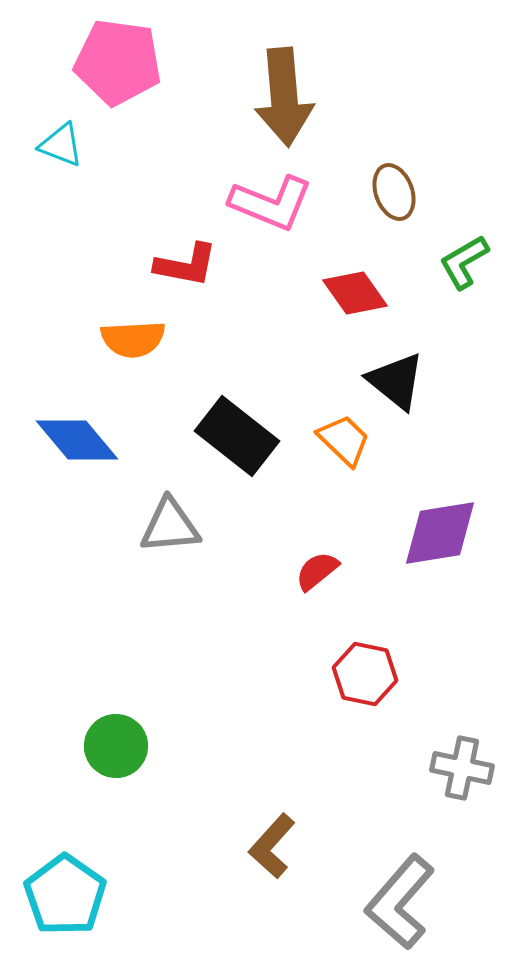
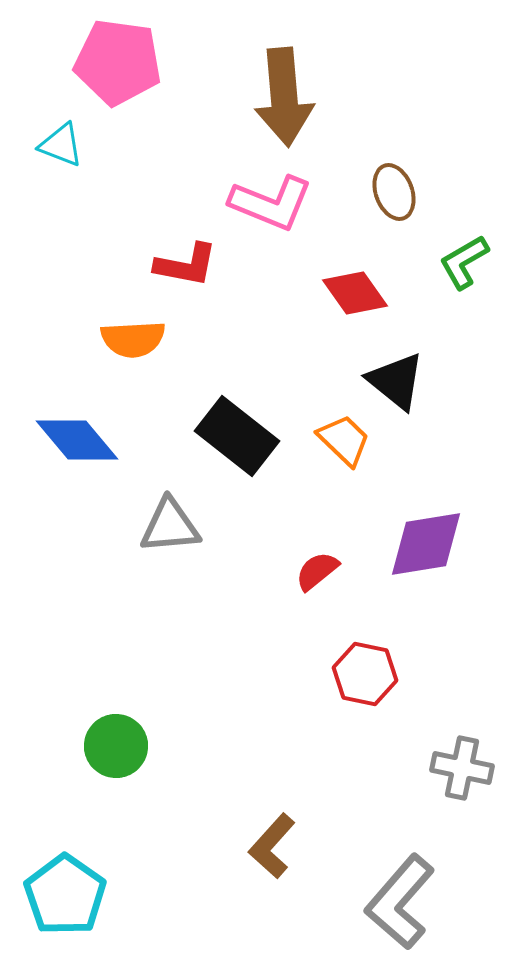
purple diamond: moved 14 px left, 11 px down
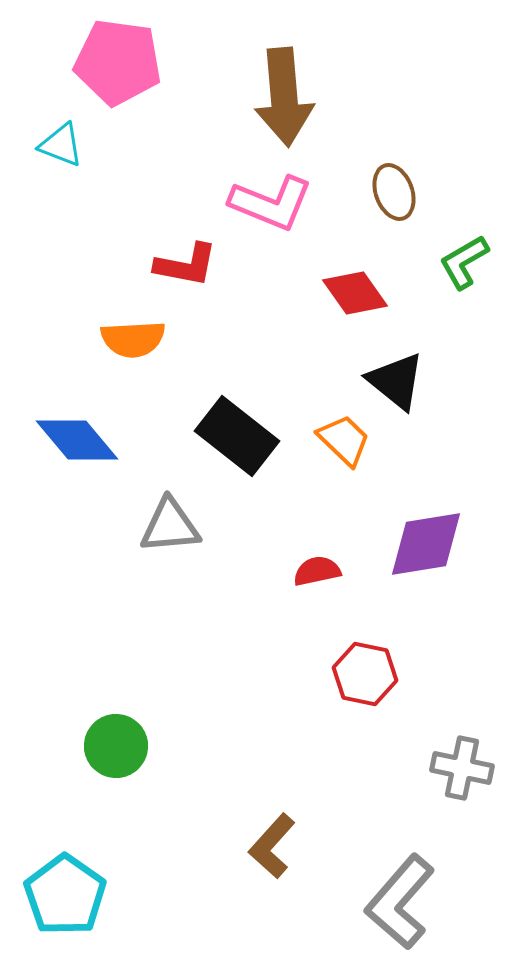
red semicircle: rotated 27 degrees clockwise
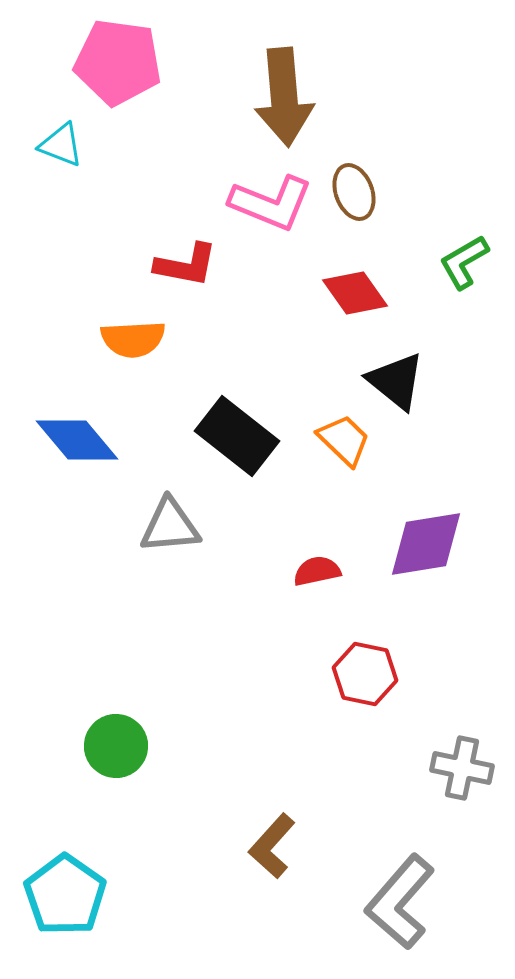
brown ellipse: moved 40 px left
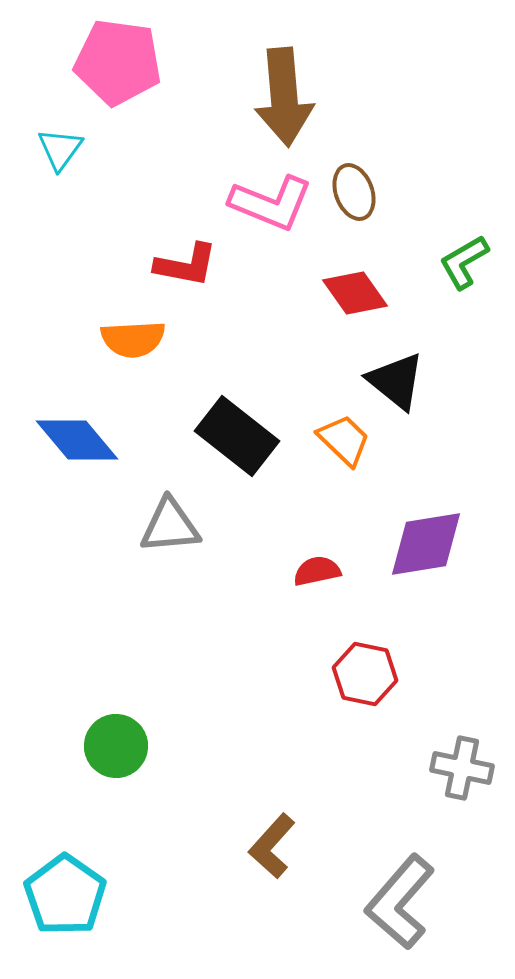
cyan triangle: moved 1 px left, 4 px down; rotated 45 degrees clockwise
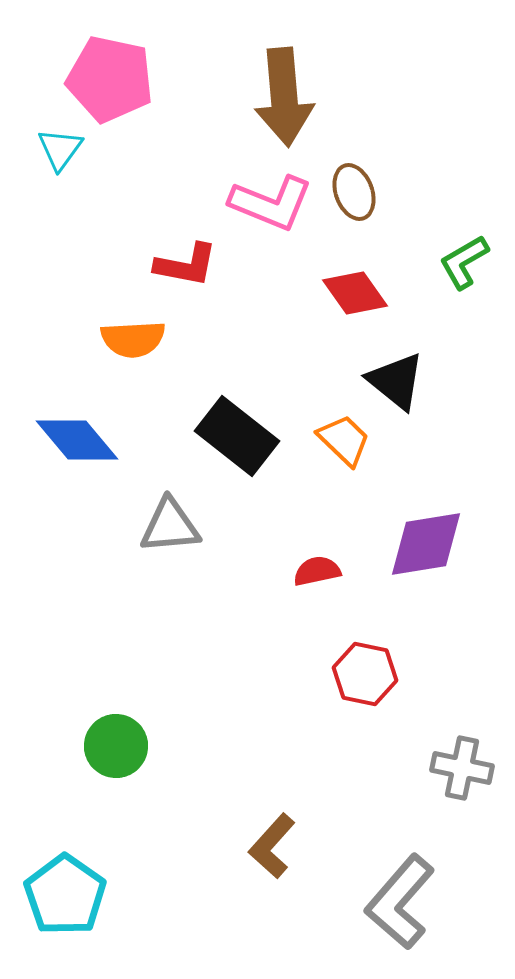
pink pentagon: moved 8 px left, 17 px down; rotated 4 degrees clockwise
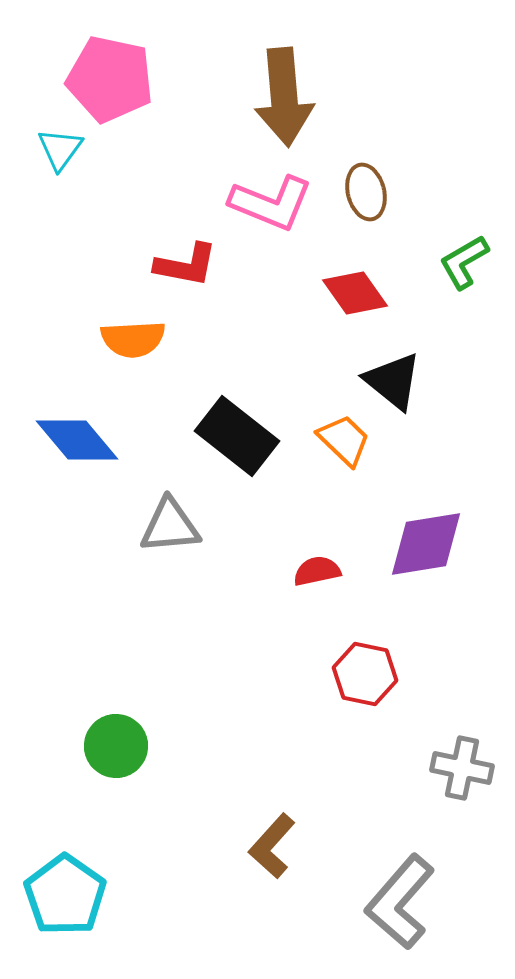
brown ellipse: moved 12 px right; rotated 6 degrees clockwise
black triangle: moved 3 px left
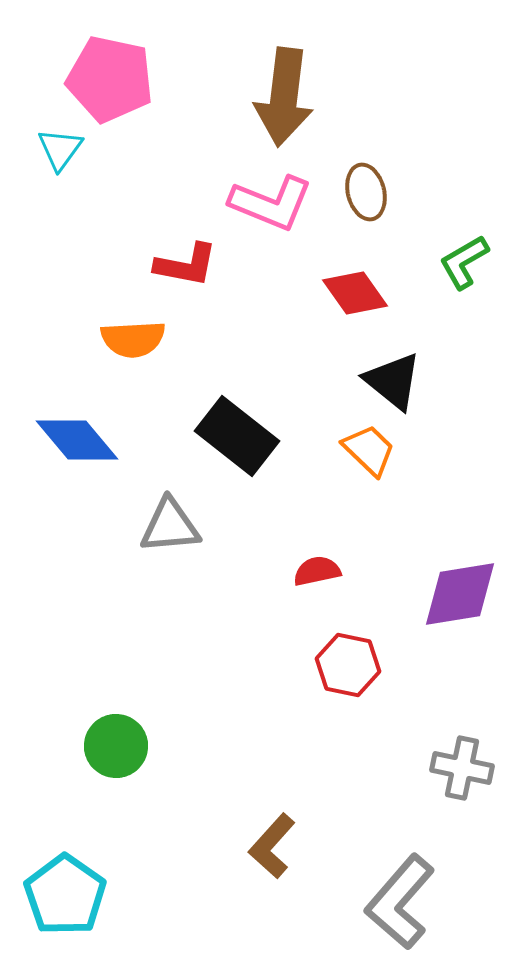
brown arrow: rotated 12 degrees clockwise
orange trapezoid: moved 25 px right, 10 px down
purple diamond: moved 34 px right, 50 px down
red hexagon: moved 17 px left, 9 px up
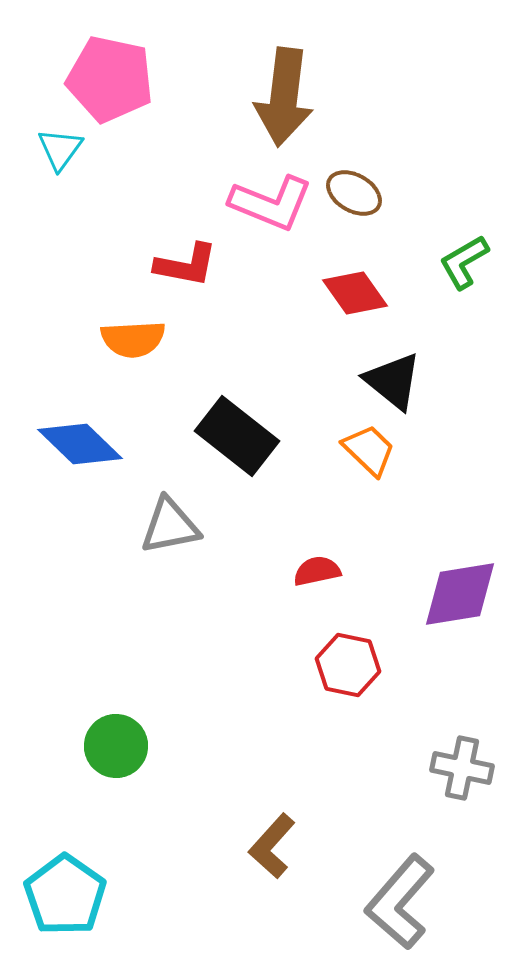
brown ellipse: moved 12 px left, 1 px down; rotated 46 degrees counterclockwise
blue diamond: moved 3 px right, 4 px down; rotated 6 degrees counterclockwise
gray triangle: rotated 6 degrees counterclockwise
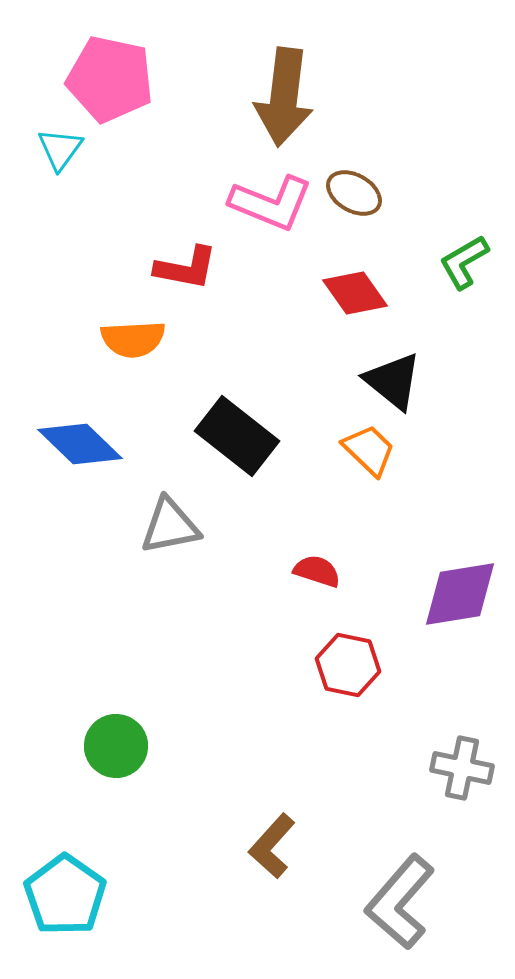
red L-shape: moved 3 px down
red semicircle: rotated 30 degrees clockwise
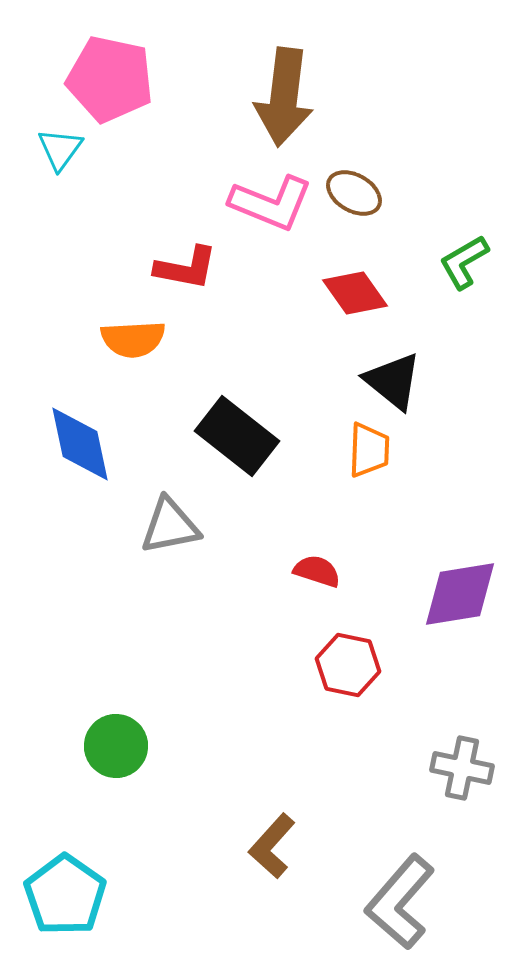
blue diamond: rotated 34 degrees clockwise
orange trapezoid: rotated 48 degrees clockwise
